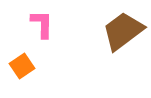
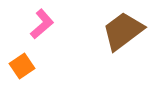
pink L-shape: rotated 48 degrees clockwise
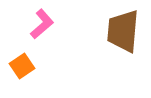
brown trapezoid: rotated 48 degrees counterclockwise
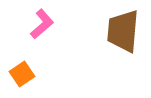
orange square: moved 8 px down
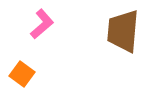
orange square: rotated 20 degrees counterclockwise
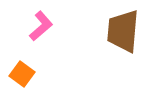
pink L-shape: moved 1 px left, 2 px down
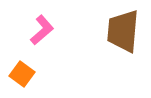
pink L-shape: moved 1 px right, 4 px down
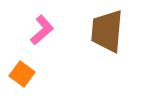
brown trapezoid: moved 16 px left
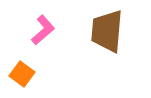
pink L-shape: moved 1 px right
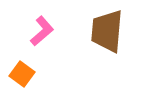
pink L-shape: moved 1 px left, 1 px down
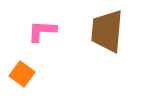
pink L-shape: rotated 136 degrees counterclockwise
